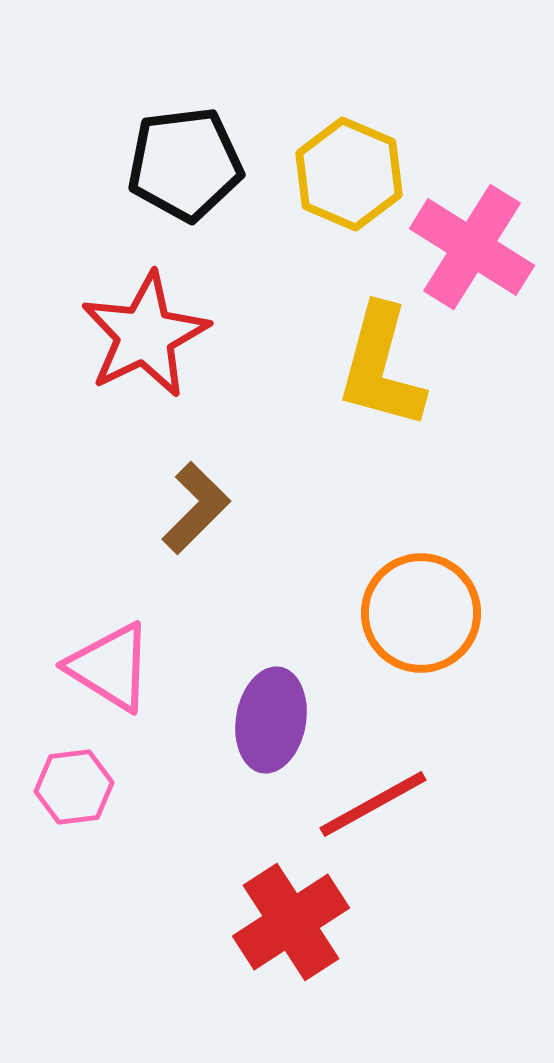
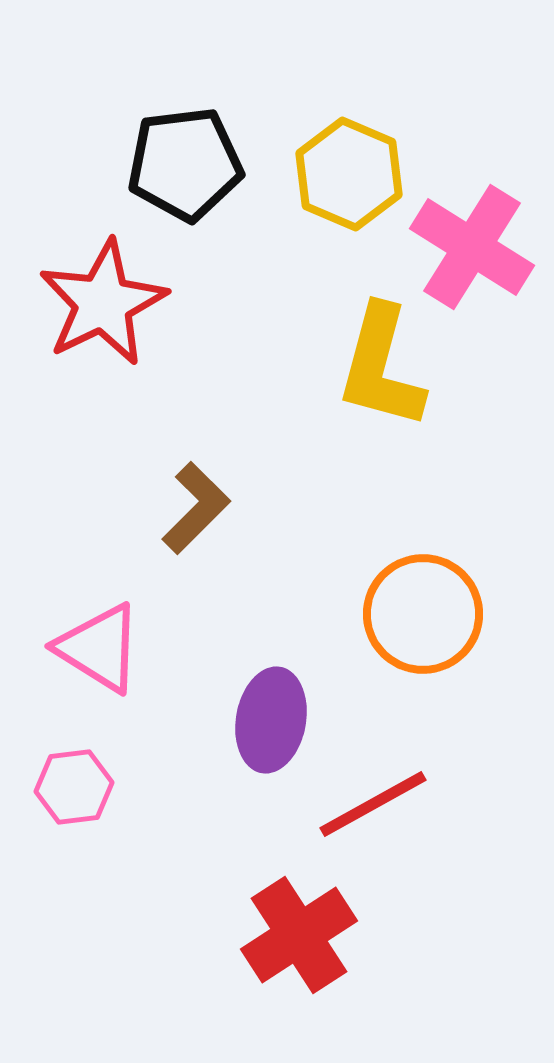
red star: moved 42 px left, 32 px up
orange circle: moved 2 px right, 1 px down
pink triangle: moved 11 px left, 19 px up
red cross: moved 8 px right, 13 px down
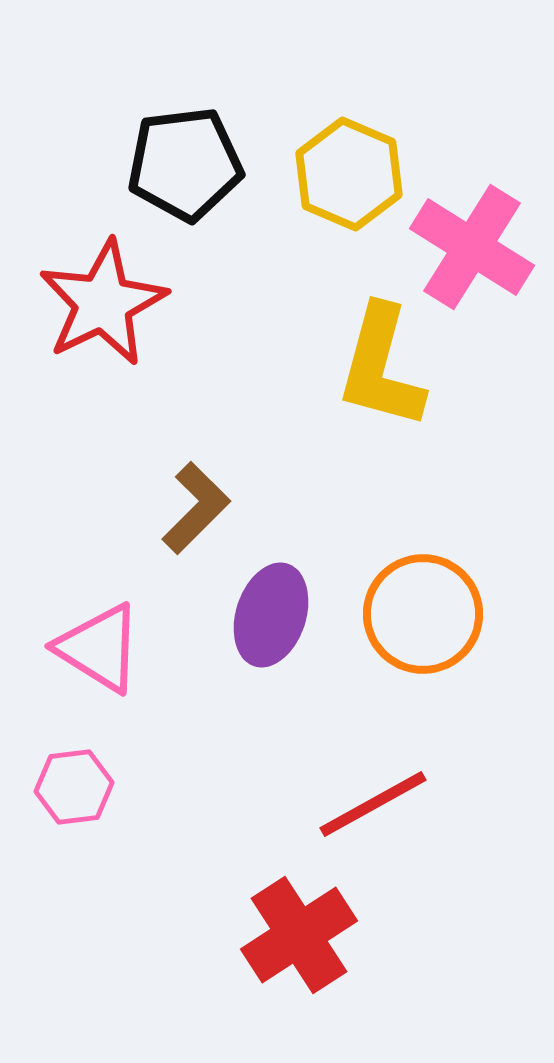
purple ellipse: moved 105 px up; rotated 8 degrees clockwise
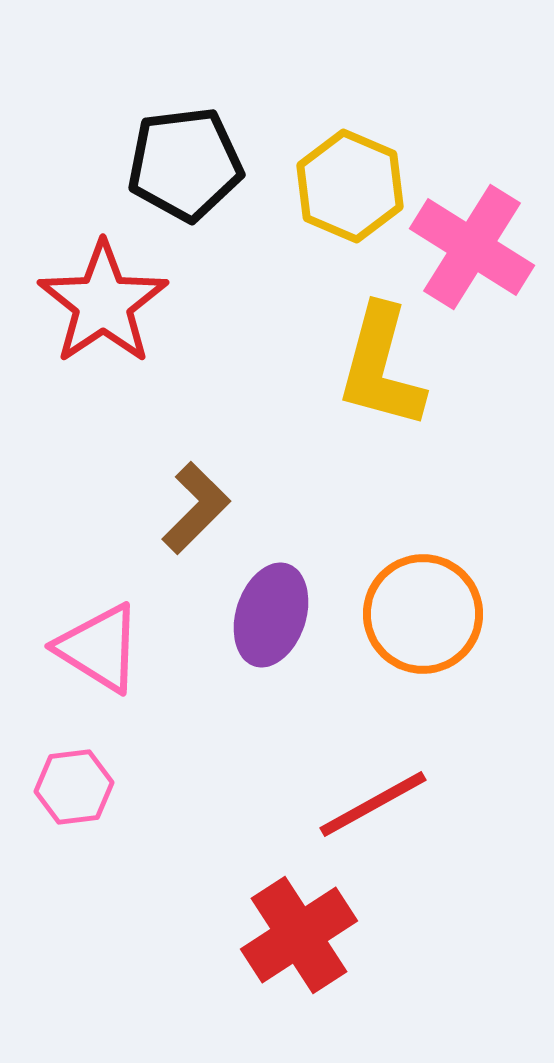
yellow hexagon: moved 1 px right, 12 px down
red star: rotated 8 degrees counterclockwise
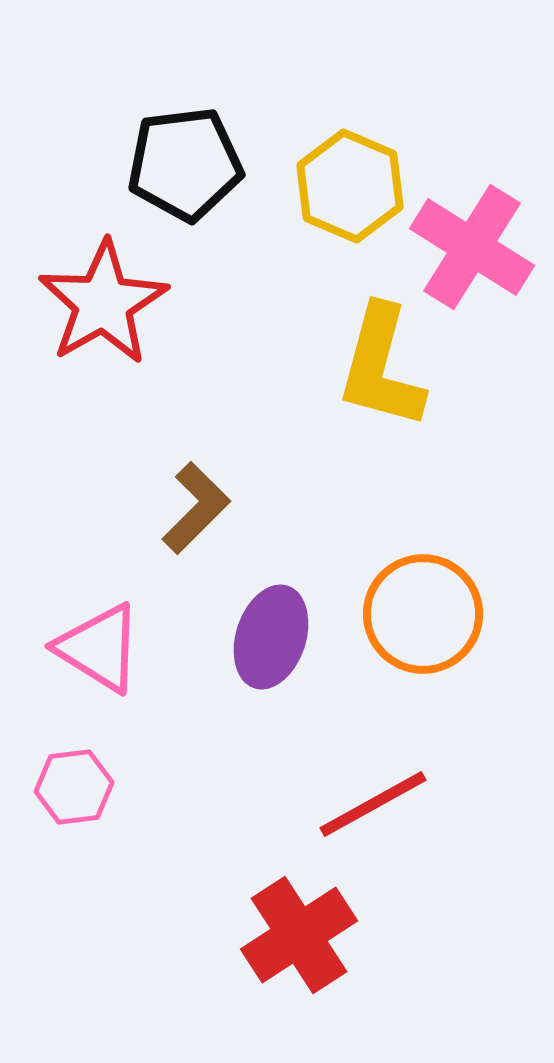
red star: rotated 4 degrees clockwise
purple ellipse: moved 22 px down
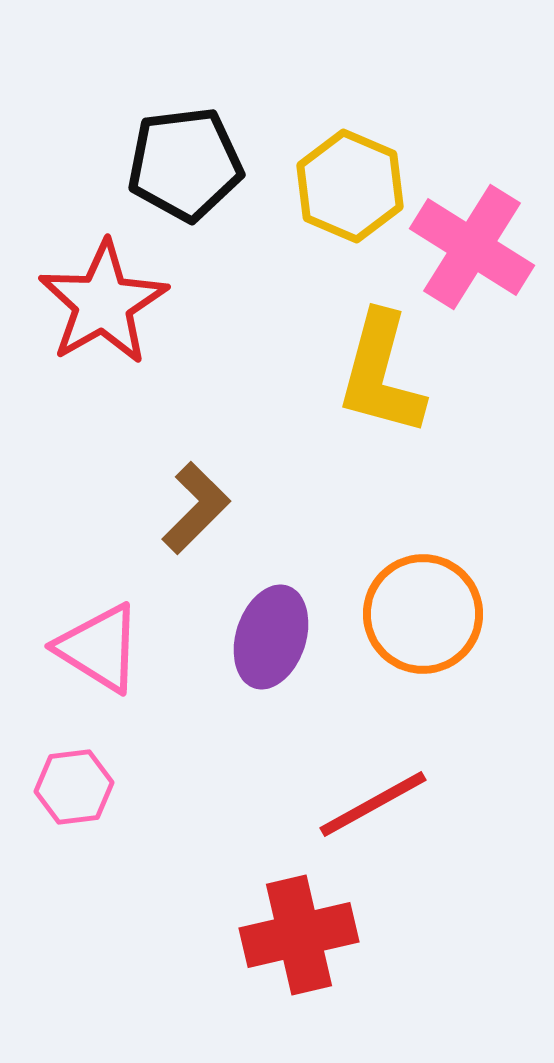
yellow L-shape: moved 7 px down
red cross: rotated 20 degrees clockwise
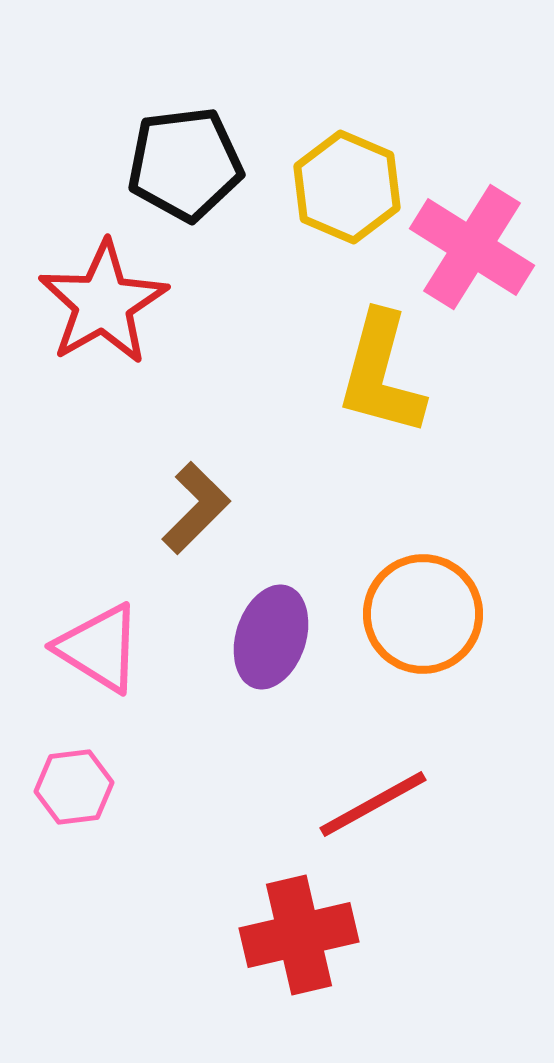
yellow hexagon: moved 3 px left, 1 px down
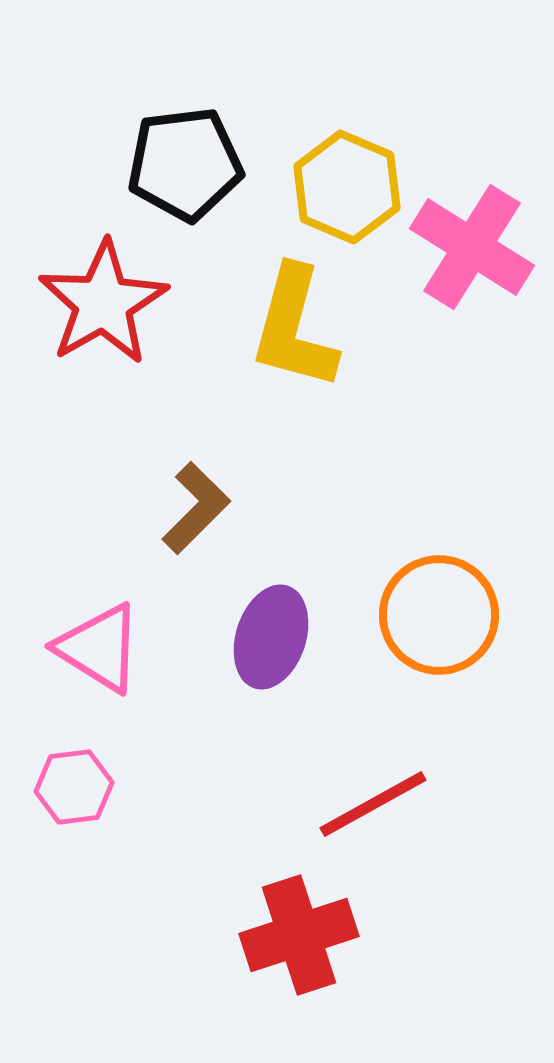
yellow L-shape: moved 87 px left, 46 px up
orange circle: moved 16 px right, 1 px down
red cross: rotated 5 degrees counterclockwise
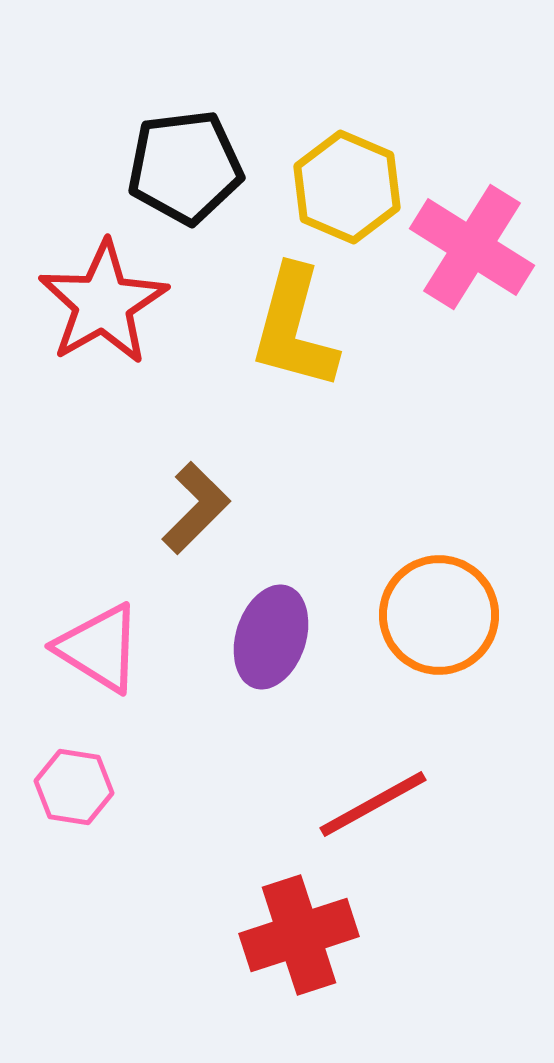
black pentagon: moved 3 px down
pink hexagon: rotated 16 degrees clockwise
